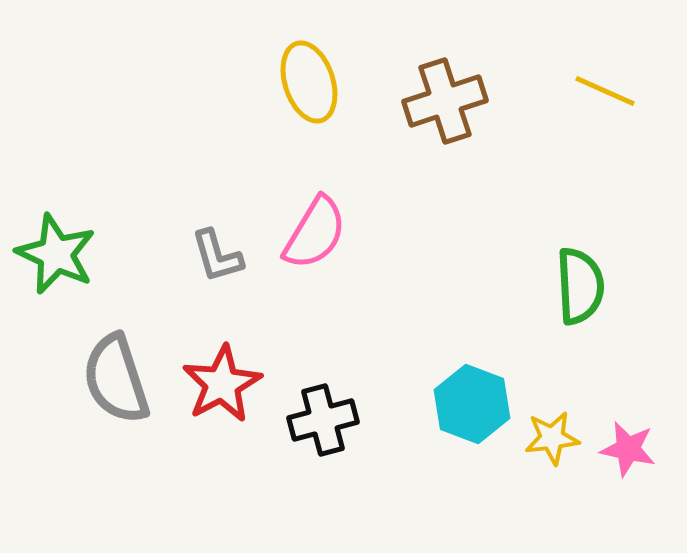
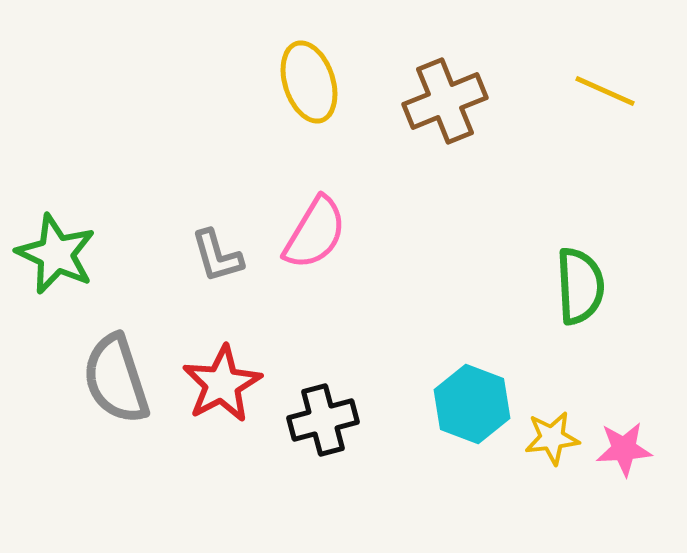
brown cross: rotated 4 degrees counterclockwise
pink star: moved 4 px left; rotated 16 degrees counterclockwise
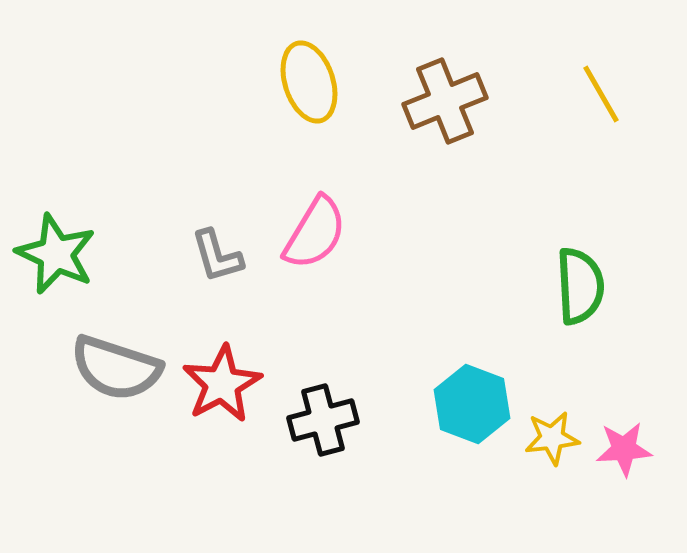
yellow line: moved 4 px left, 3 px down; rotated 36 degrees clockwise
gray semicircle: moved 11 px up; rotated 54 degrees counterclockwise
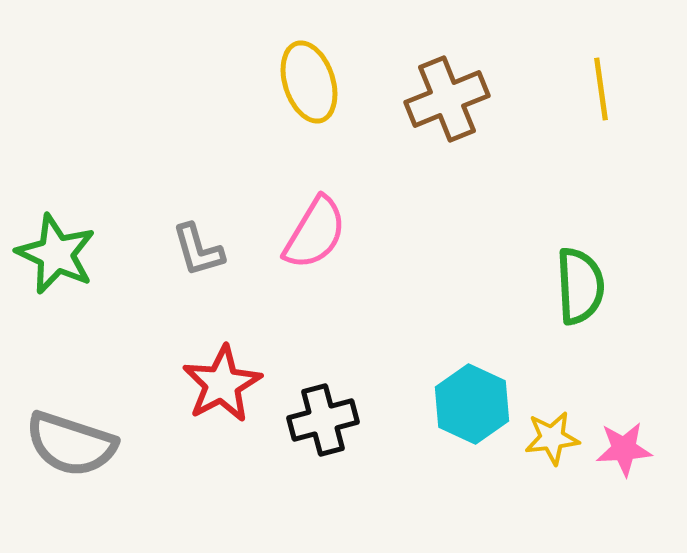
yellow line: moved 5 px up; rotated 22 degrees clockwise
brown cross: moved 2 px right, 2 px up
gray L-shape: moved 19 px left, 6 px up
gray semicircle: moved 45 px left, 76 px down
cyan hexagon: rotated 4 degrees clockwise
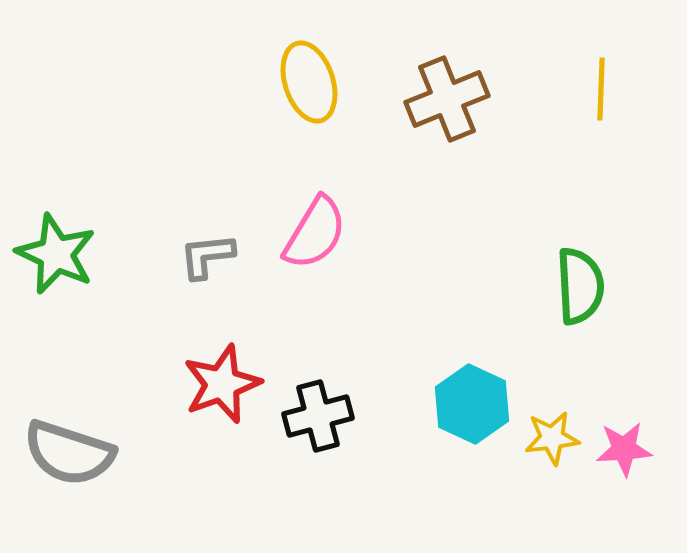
yellow line: rotated 10 degrees clockwise
gray L-shape: moved 9 px right, 6 px down; rotated 100 degrees clockwise
red star: rotated 8 degrees clockwise
black cross: moved 5 px left, 4 px up
gray semicircle: moved 2 px left, 9 px down
